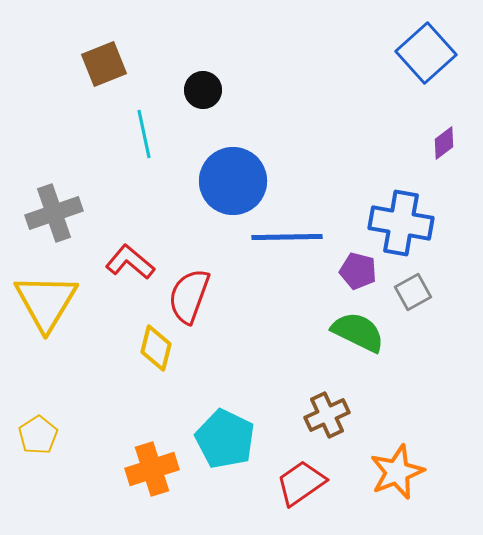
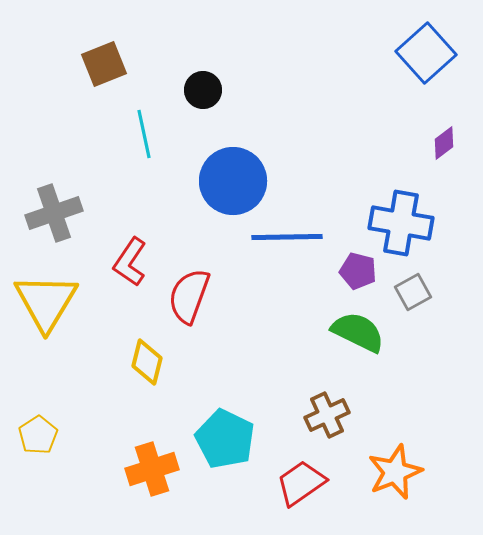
red L-shape: rotated 96 degrees counterclockwise
yellow diamond: moved 9 px left, 14 px down
orange star: moved 2 px left
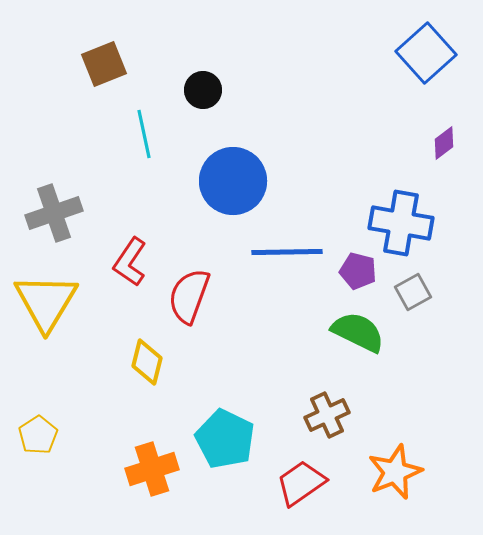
blue line: moved 15 px down
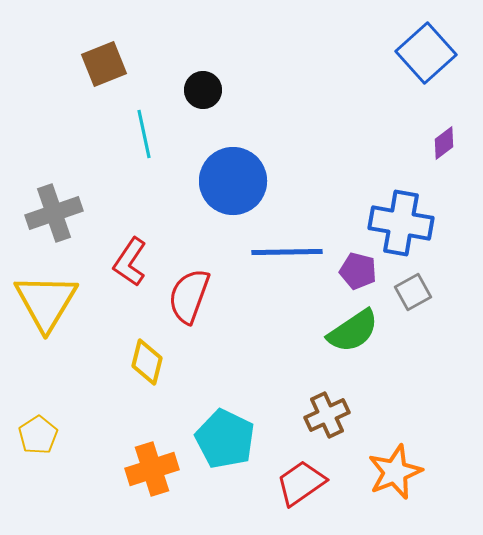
green semicircle: moved 5 px left, 1 px up; rotated 120 degrees clockwise
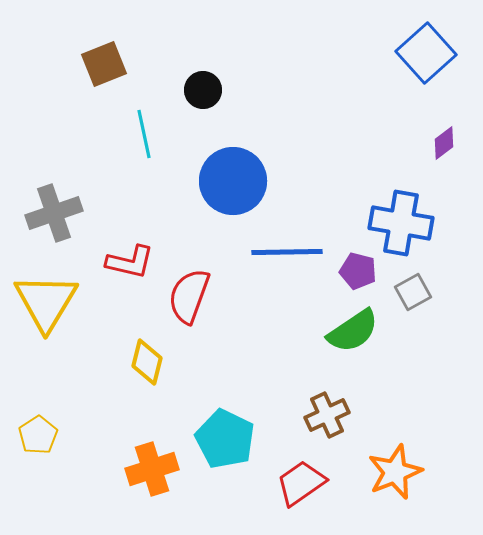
red L-shape: rotated 111 degrees counterclockwise
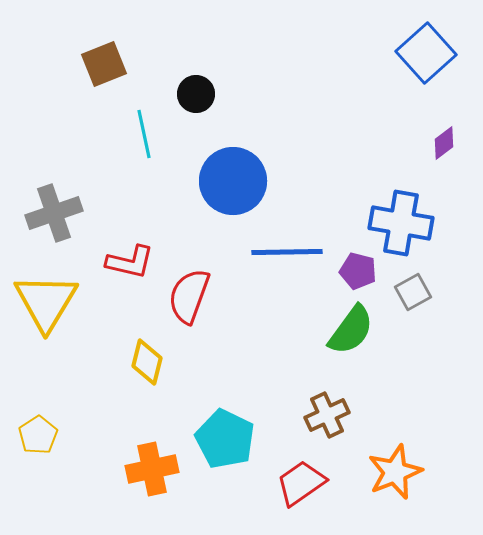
black circle: moved 7 px left, 4 px down
green semicircle: moved 2 px left, 1 px up; rotated 20 degrees counterclockwise
orange cross: rotated 6 degrees clockwise
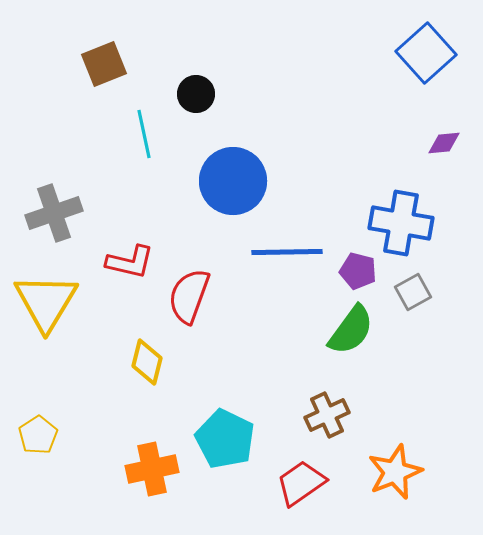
purple diamond: rotated 32 degrees clockwise
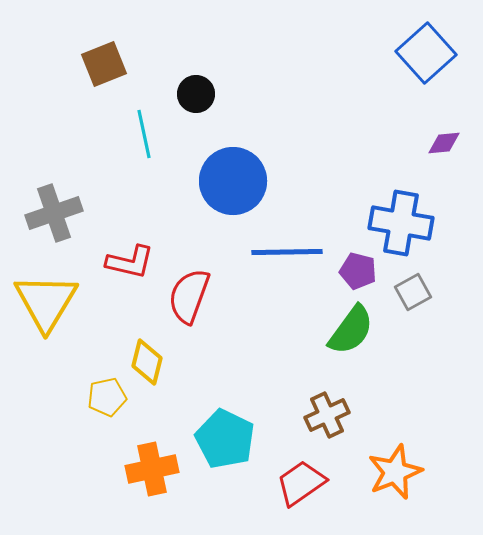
yellow pentagon: moved 69 px right, 38 px up; rotated 21 degrees clockwise
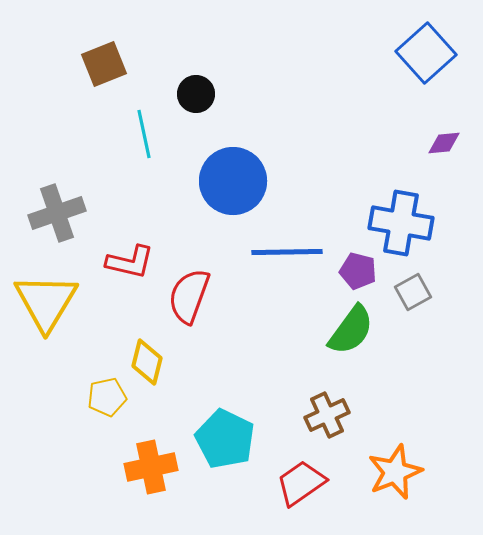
gray cross: moved 3 px right
orange cross: moved 1 px left, 2 px up
